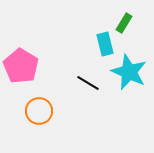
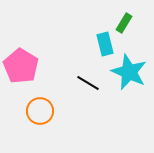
orange circle: moved 1 px right
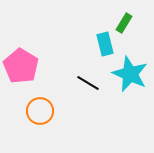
cyan star: moved 1 px right, 2 px down
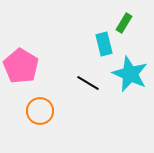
cyan rectangle: moved 1 px left
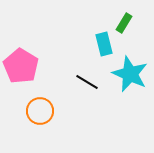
black line: moved 1 px left, 1 px up
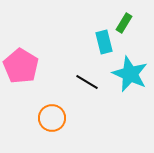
cyan rectangle: moved 2 px up
orange circle: moved 12 px right, 7 px down
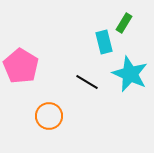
orange circle: moved 3 px left, 2 px up
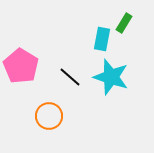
cyan rectangle: moved 2 px left, 3 px up; rotated 25 degrees clockwise
cyan star: moved 19 px left, 3 px down; rotated 6 degrees counterclockwise
black line: moved 17 px left, 5 px up; rotated 10 degrees clockwise
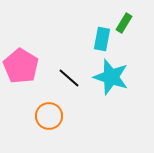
black line: moved 1 px left, 1 px down
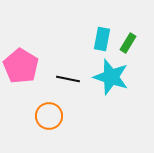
green rectangle: moved 4 px right, 20 px down
black line: moved 1 px left, 1 px down; rotated 30 degrees counterclockwise
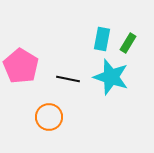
orange circle: moved 1 px down
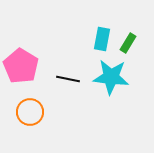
cyan star: rotated 12 degrees counterclockwise
orange circle: moved 19 px left, 5 px up
